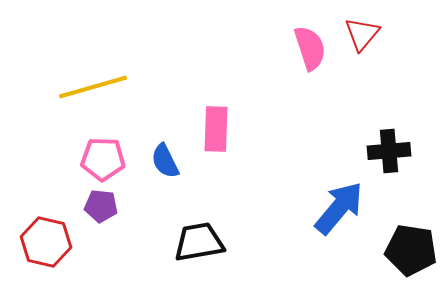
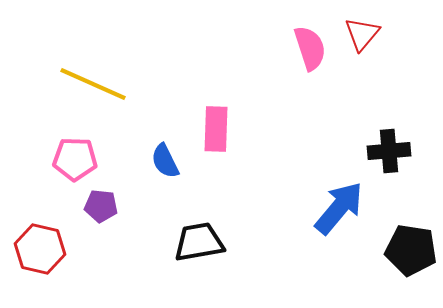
yellow line: moved 3 px up; rotated 40 degrees clockwise
pink pentagon: moved 28 px left
red hexagon: moved 6 px left, 7 px down
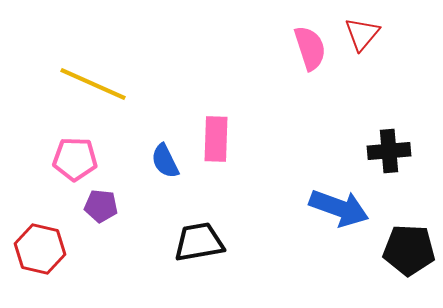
pink rectangle: moved 10 px down
blue arrow: rotated 70 degrees clockwise
black pentagon: moved 2 px left; rotated 6 degrees counterclockwise
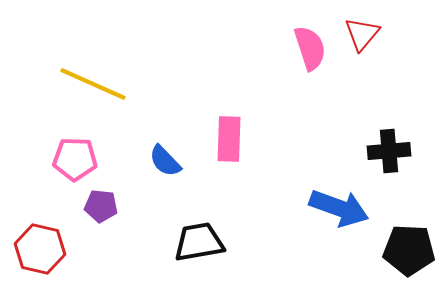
pink rectangle: moved 13 px right
blue semicircle: rotated 18 degrees counterclockwise
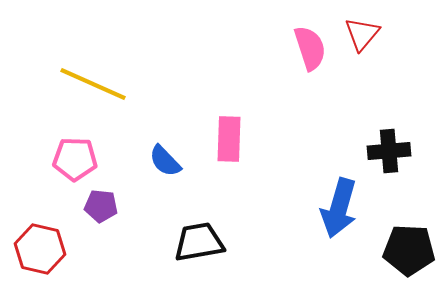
blue arrow: rotated 86 degrees clockwise
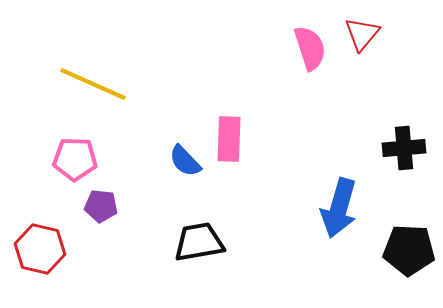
black cross: moved 15 px right, 3 px up
blue semicircle: moved 20 px right
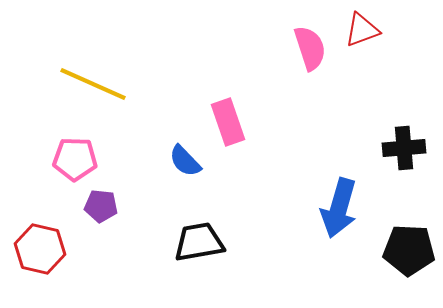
red triangle: moved 4 px up; rotated 30 degrees clockwise
pink rectangle: moved 1 px left, 17 px up; rotated 21 degrees counterclockwise
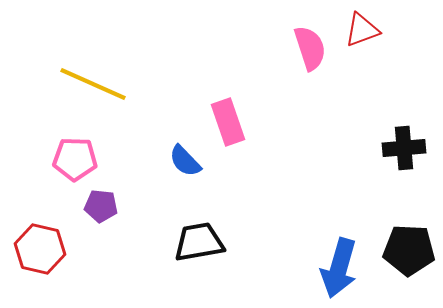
blue arrow: moved 60 px down
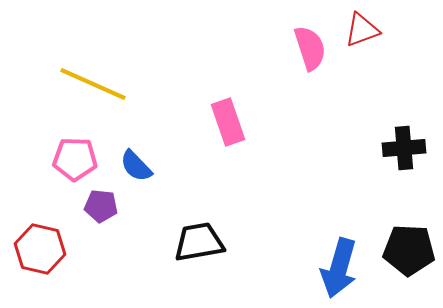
blue semicircle: moved 49 px left, 5 px down
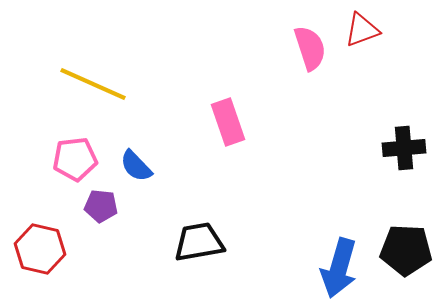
pink pentagon: rotated 9 degrees counterclockwise
black pentagon: moved 3 px left
